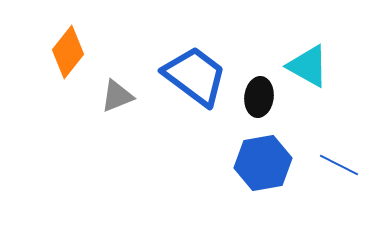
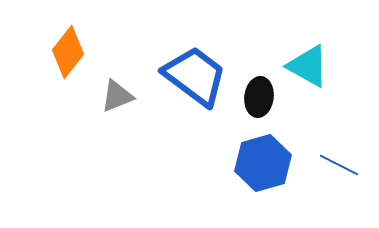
blue hexagon: rotated 6 degrees counterclockwise
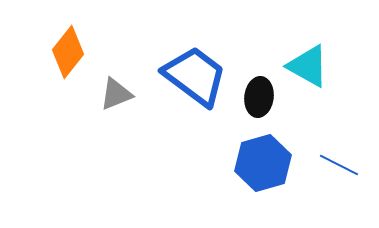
gray triangle: moved 1 px left, 2 px up
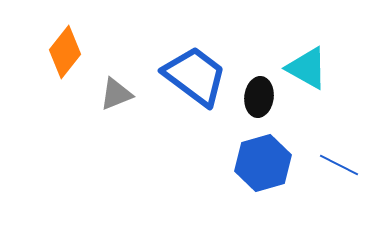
orange diamond: moved 3 px left
cyan triangle: moved 1 px left, 2 px down
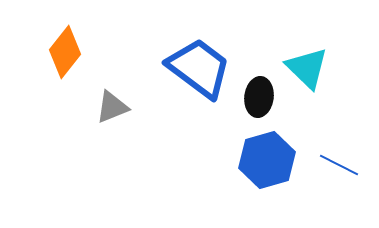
cyan triangle: rotated 15 degrees clockwise
blue trapezoid: moved 4 px right, 8 px up
gray triangle: moved 4 px left, 13 px down
blue hexagon: moved 4 px right, 3 px up
